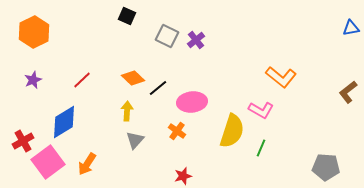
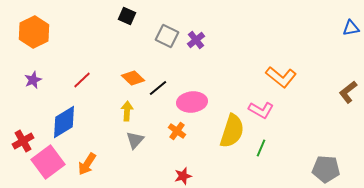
gray pentagon: moved 2 px down
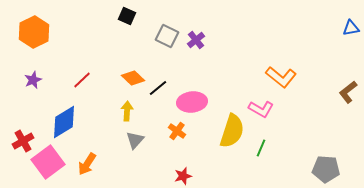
pink L-shape: moved 1 px up
